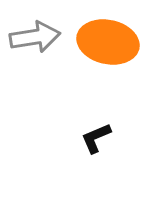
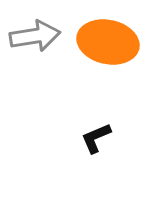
gray arrow: moved 1 px up
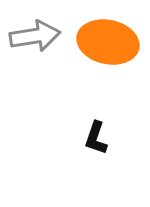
black L-shape: rotated 48 degrees counterclockwise
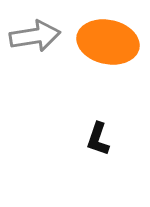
black L-shape: moved 2 px right, 1 px down
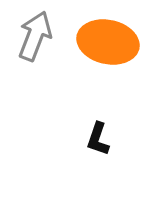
gray arrow: rotated 60 degrees counterclockwise
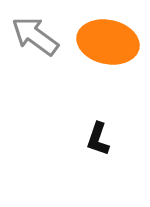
gray arrow: rotated 75 degrees counterclockwise
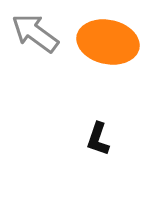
gray arrow: moved 3 px up
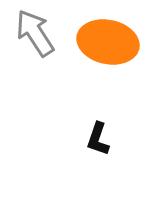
gray arrow: rotated 21 degrees clockwise
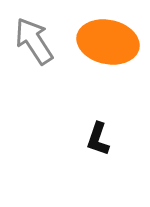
gray arrow: moved 1 px left, 8 px down
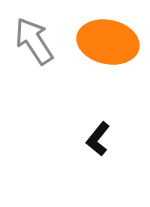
black L-shape: rotated 20 degrees clockwise
